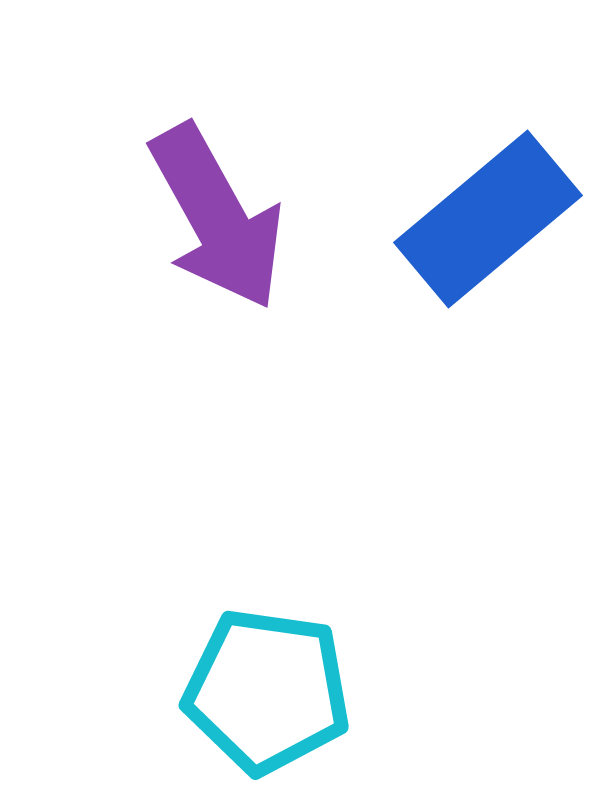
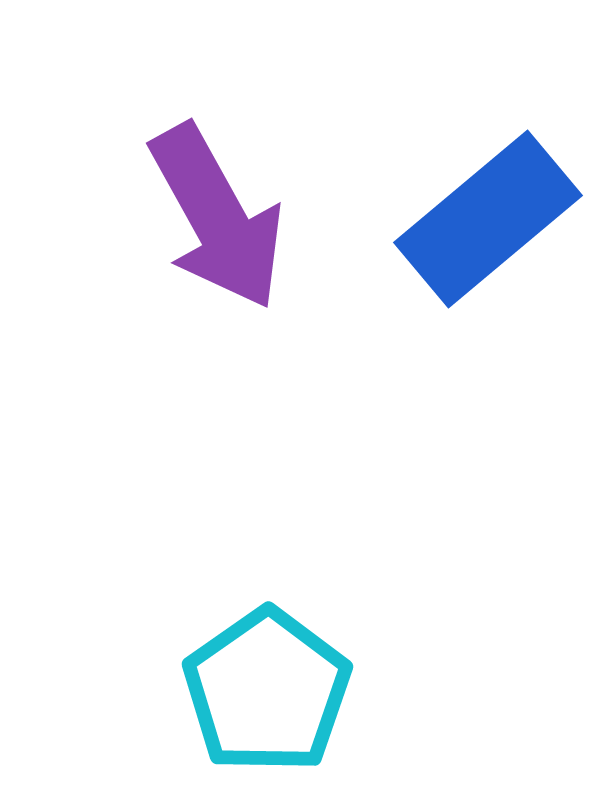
cyan pentagon: rotated 29 degrees clockwise
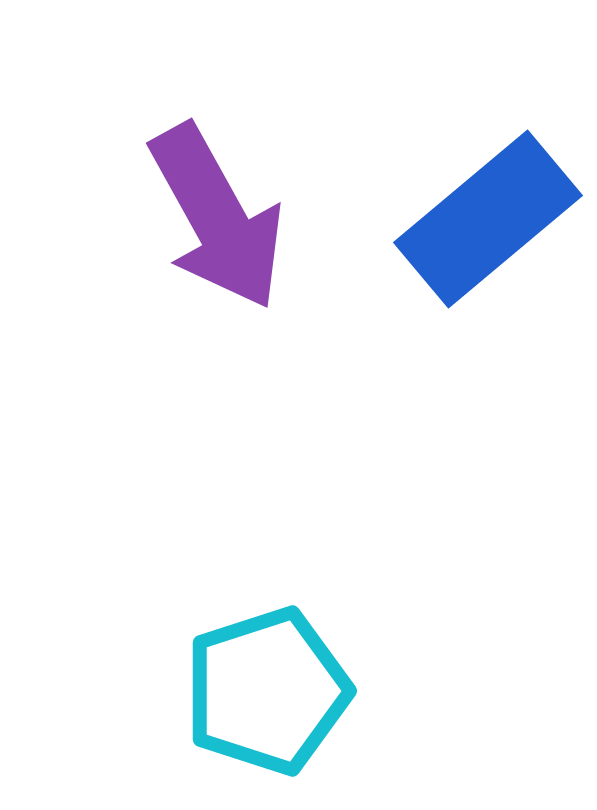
cyan pentagon: rotated 17 degrees clockwise
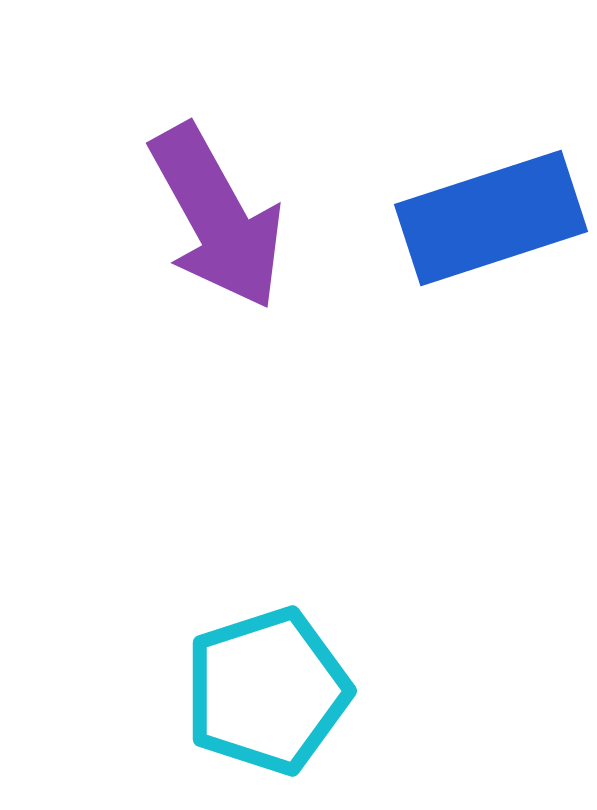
blue rectangle: moved 3 px right, 1 px up; rotated 22 degrees clockwise
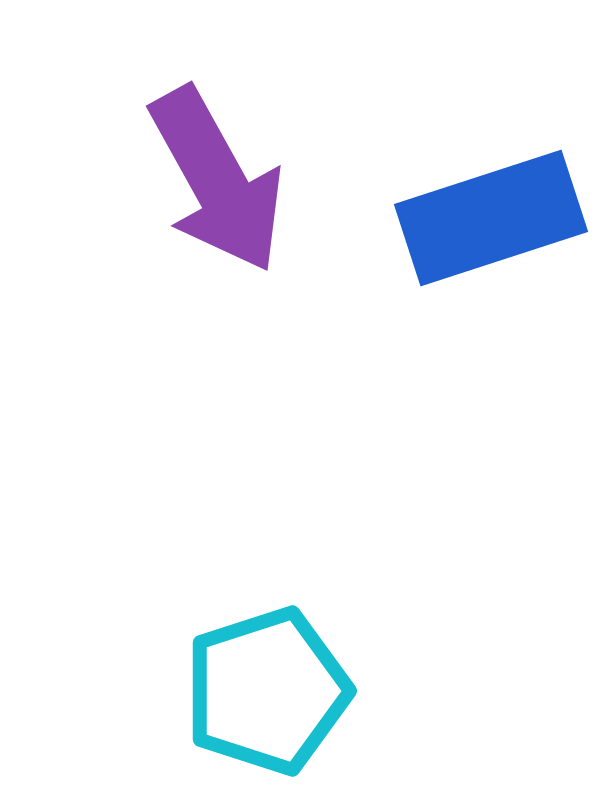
purple arrow: moved 37 px up
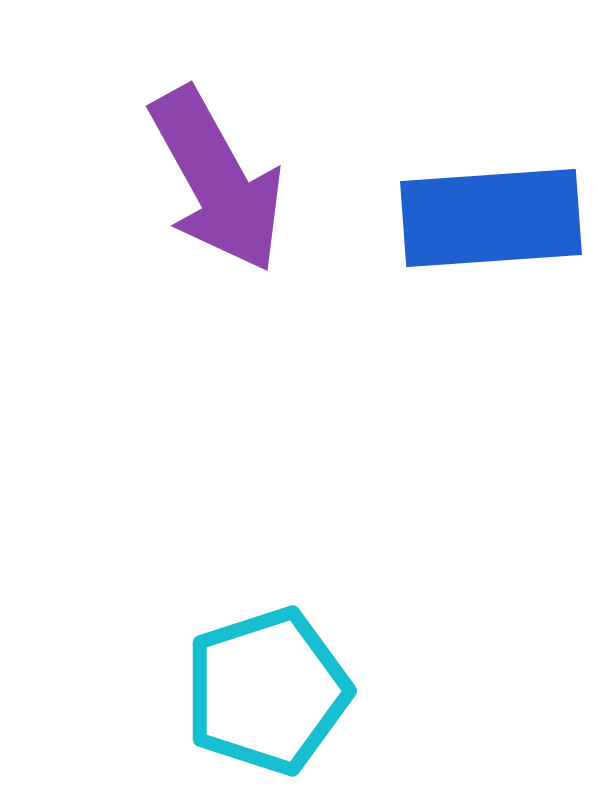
blue rectangle: rotated 14 degrees clockwise
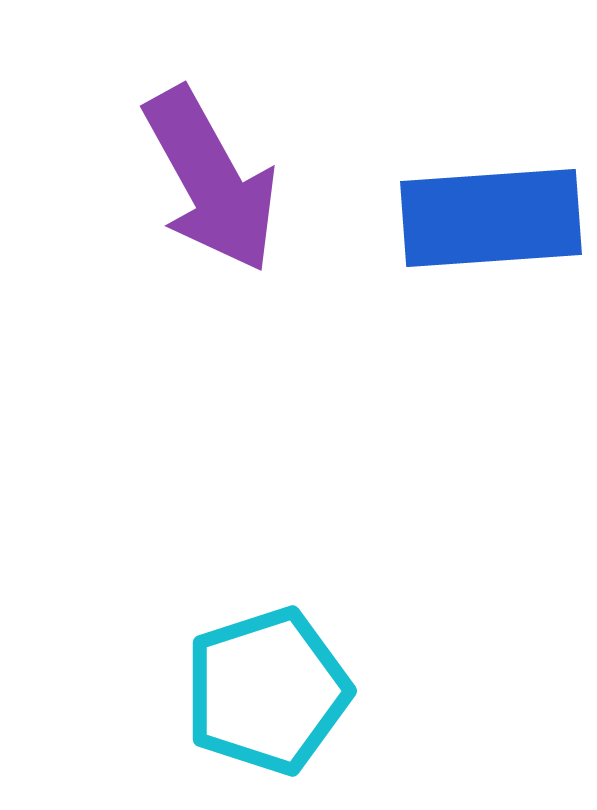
purple arrow: moved 6 px left
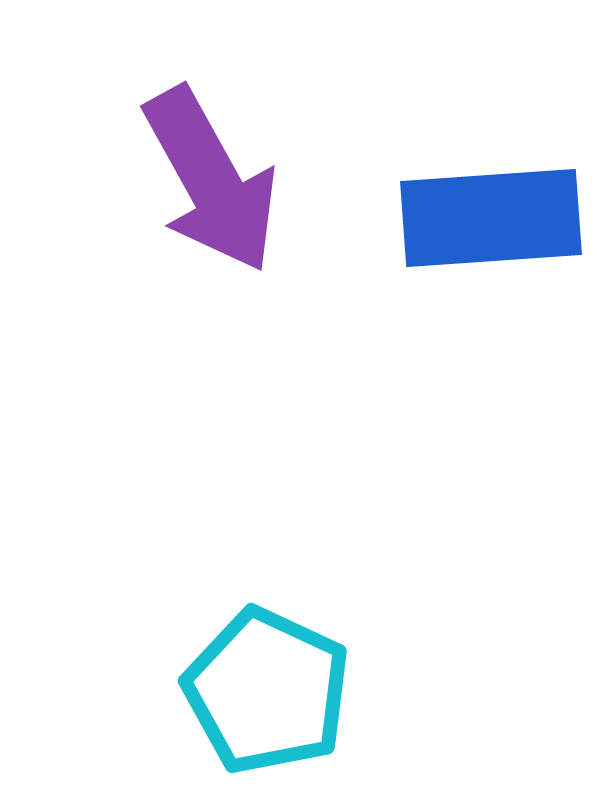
cyan pentagon: rotated 29 degrees counterclockwise
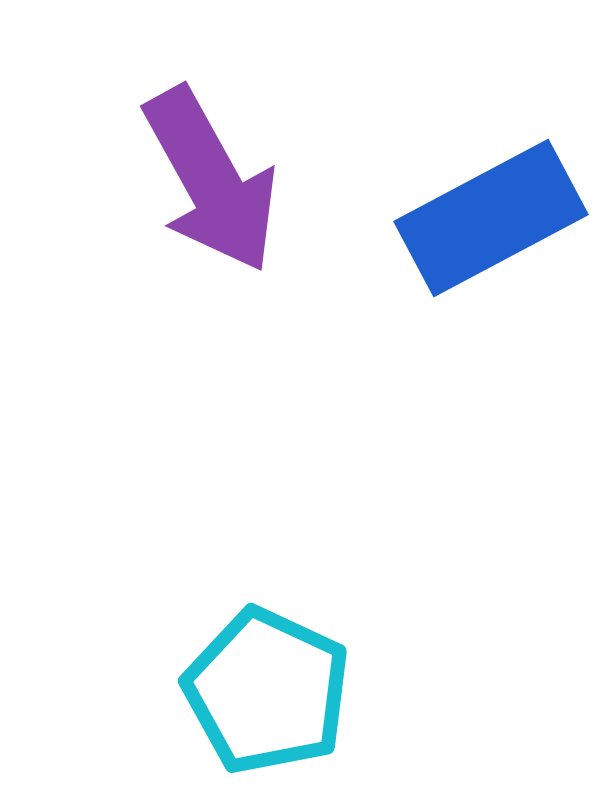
blue rectangle: rotated 24 degrees counterclockwise
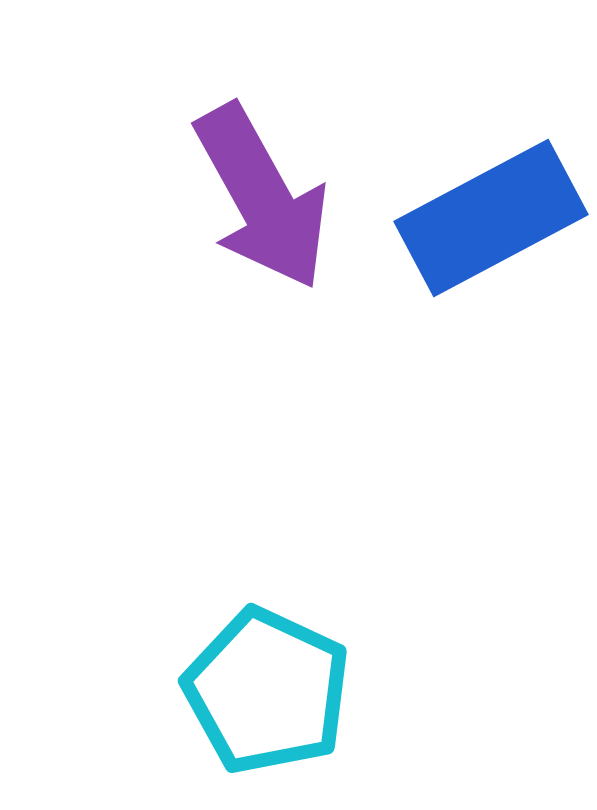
purple arrow: moved 51 px right, 17 px down
